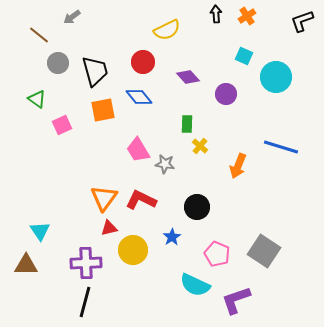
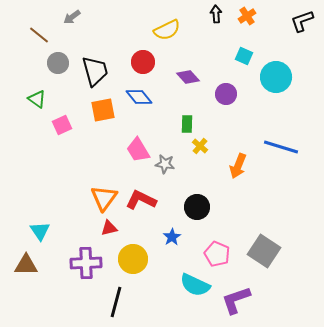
yellow circle: moved 9 px down
black line: moved 31 px right
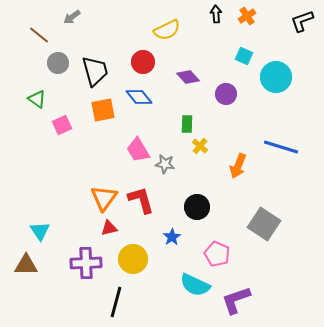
red L-shape: rotated 48 degrees clockwise
gray square: moved 27 px up
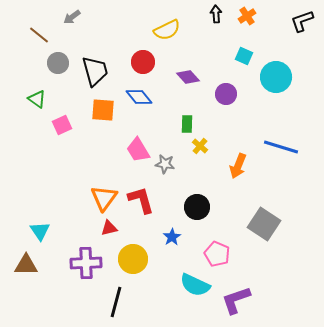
orange square: rotated 15 degrees clockwise
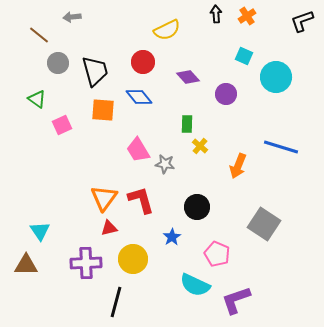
gray arrow: rotated 30 degrees clockwise
